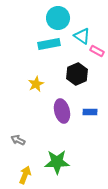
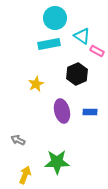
cyan circle: moved 3 px left
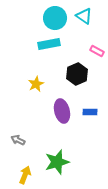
cyan triangle: moved 2 px right, 20 px up
green star: rotated 15 degrees counterclockwise
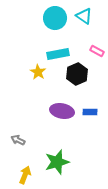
cyan rectangle: moved 9 px right, 10 px down
yellow star: moved 2 px right, 12 px up; rotated 14 degrees counterclockwise
purple ellipse: rotated 65 degrees counterclockwise
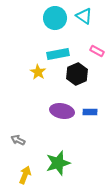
green star: moved 1 px right, 1 px down
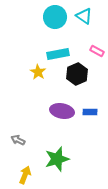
cyan circle: moved 1 px up
green star: moved 1 px left, 4 px up
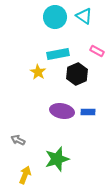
blue rectangle: moved 2 px left
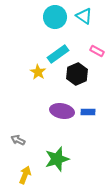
cyan rectangle: rotated 25 degrees counterclockwise
